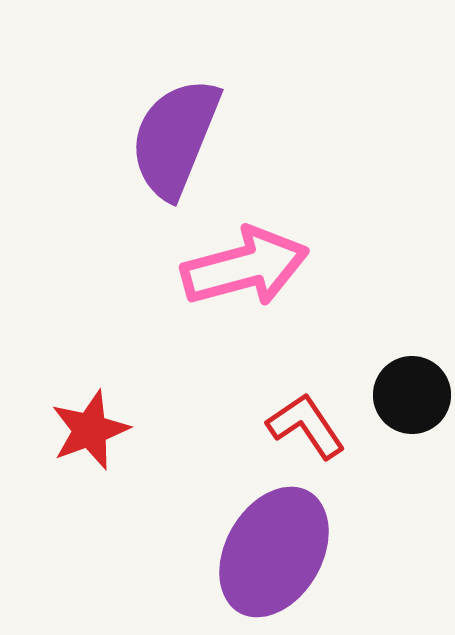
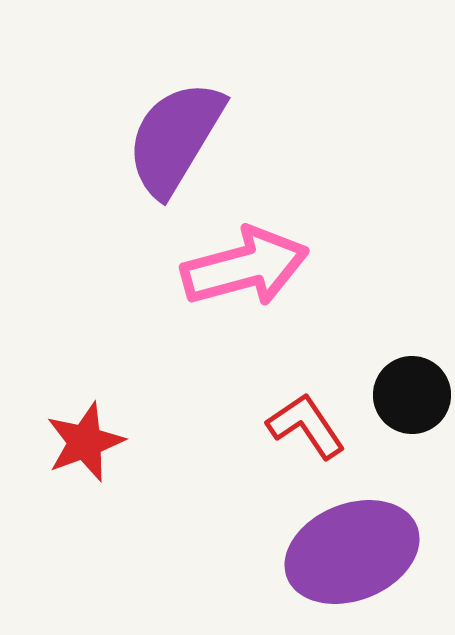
purple semicircle: rotated 9 degrees clockwise
red star: moved 5 px left, 12 px down
purple ellipse: moved 78 px right; rotated 38 degrees clockwise
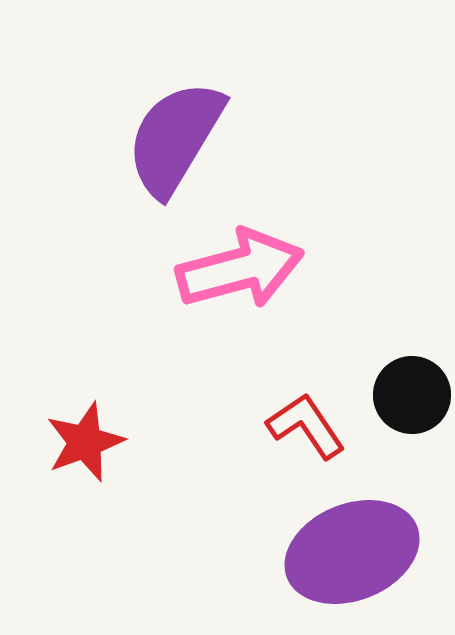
pink arrow: moved 5 px left, 2 px down
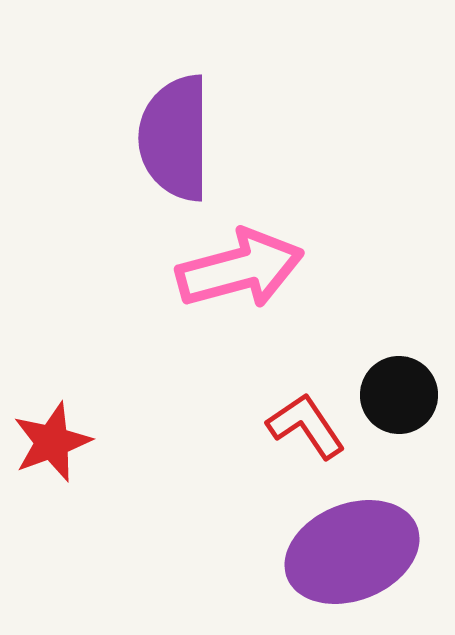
purple semicircle: rotated 31 degrees counterclockwise
black circle: moved 13 px left
red star: moved 33 px left
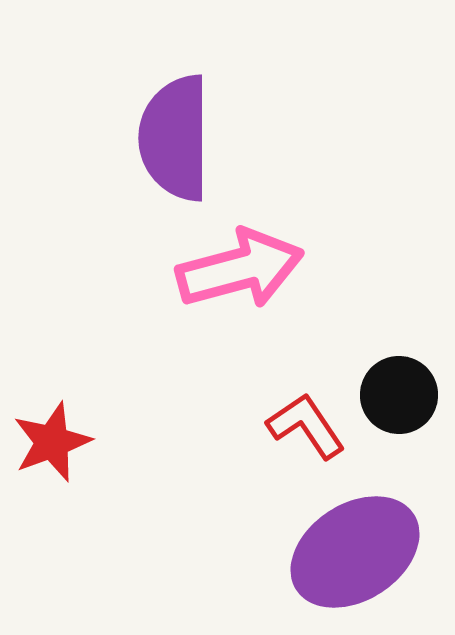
purple ellipse: moved 3 px right; rotated 11 degrees counterclockwise
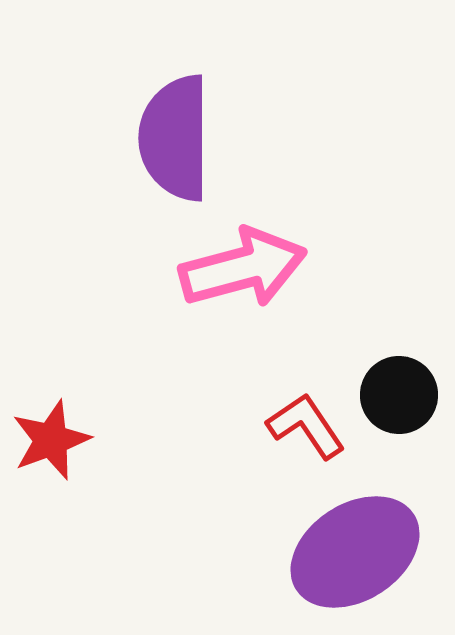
pink arrow: moved 3 px right, 1 px up
red star: moved 1 px left, 2 px up
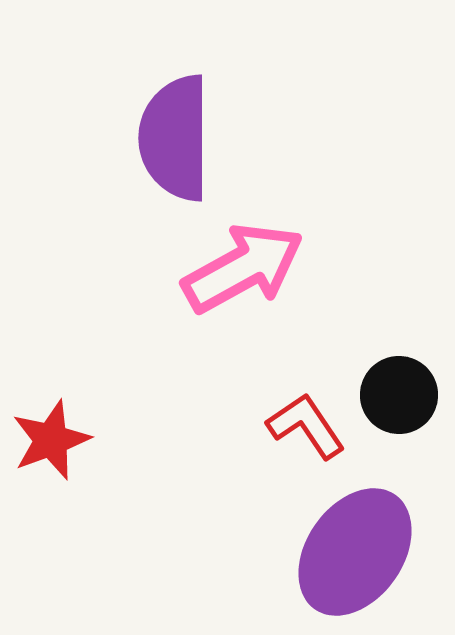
pink arrow: rotated 14 degrees counterclockwise
purple ellipse: rotated 22 degrees counterclockwise
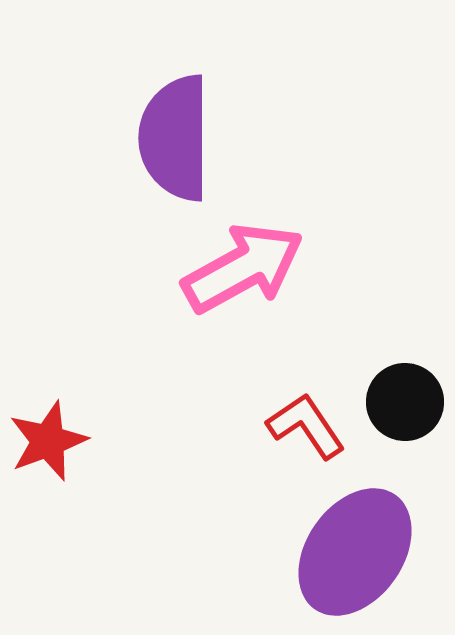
black circle: moved 6 px right, 7 px down
red star: moved 3 px left, 1 px down
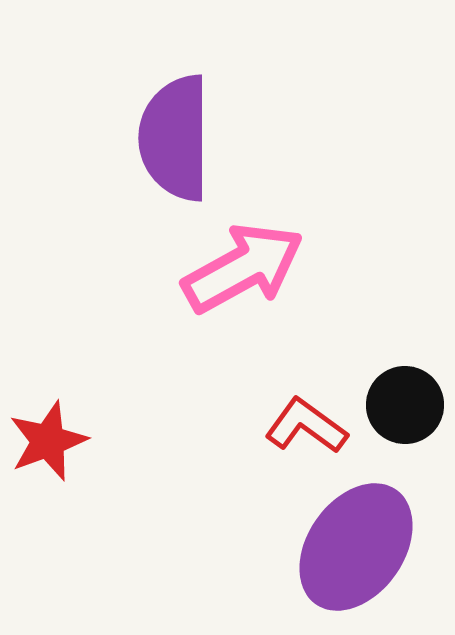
black circle: moved 3 px down
red L-shape: rotated 20 degrees counterclockwise
purple ellipse: moved 1 px right, 5 px up
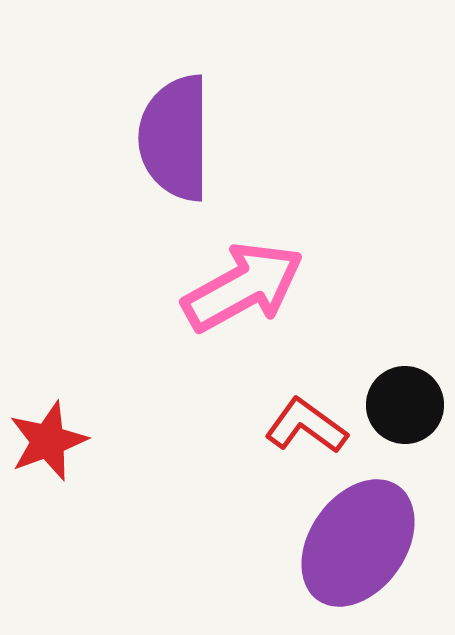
pink arrow: moved 19 px down
purple ellipse: moved 2 px right, 4 px up
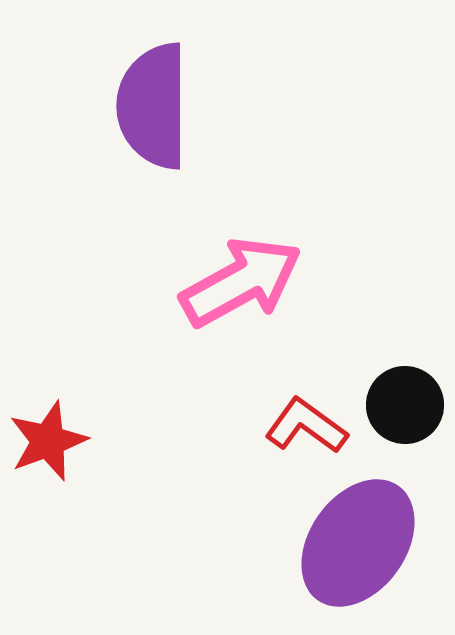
purple semicircle: moved 22 px left, 32 px up
pink arrow: moved 2 px left, 5 px up
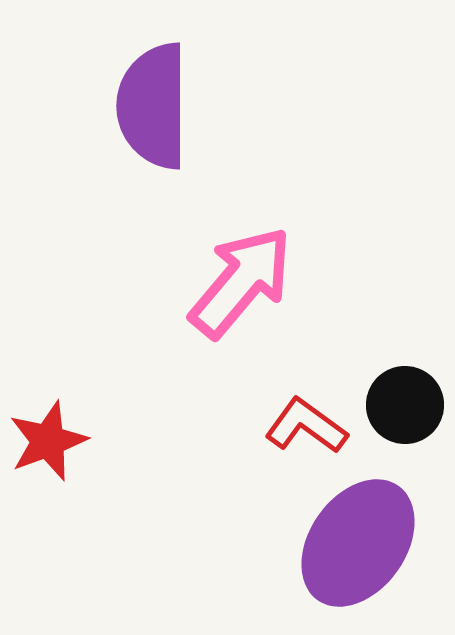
pink arrow: rotated 21 degrees counterclockwise
